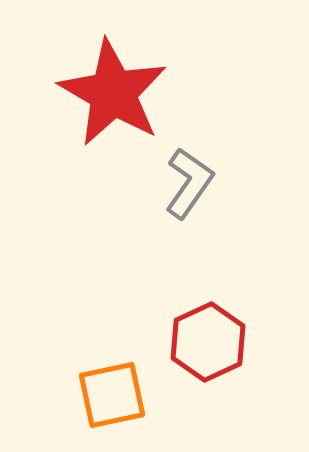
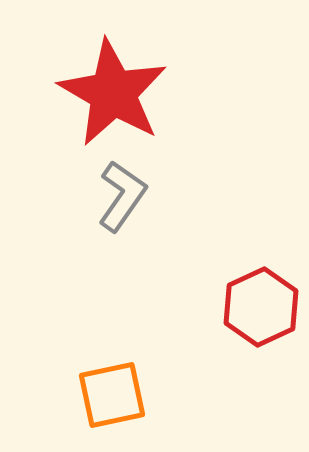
gray L-shape: moved 67 px left, 13 px down
red hexagon: moved 53 px right, 35 px up
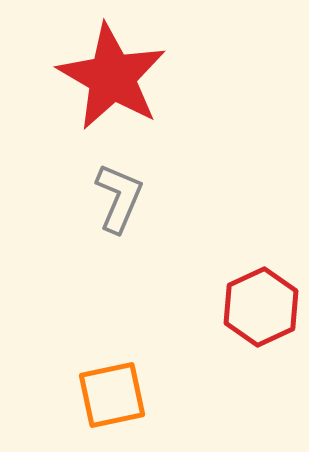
red star: moved 1 px left, 16 px up
gray L-shape: moved 3 px left, 2 px down; rotated 12 degrees counterclockwise
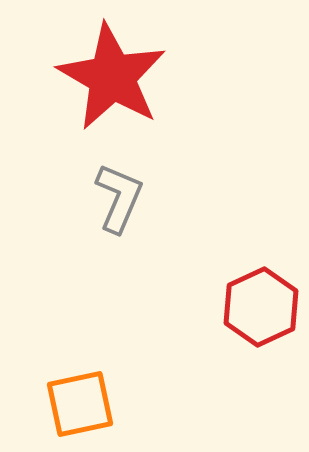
orange square: moved 32 px left, 9 px down
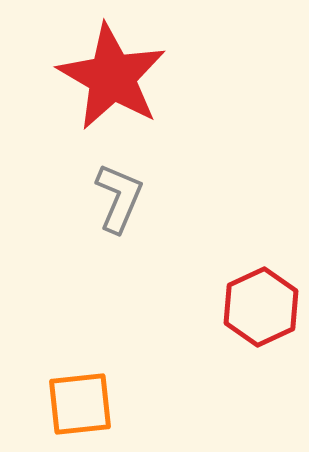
orange square: rotated 6 degrees clockwise
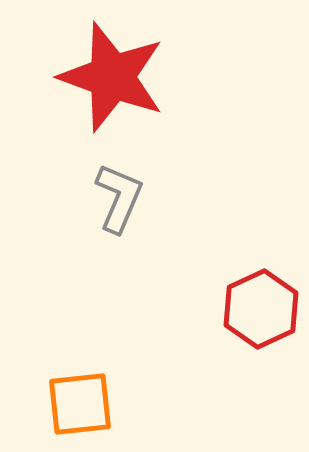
red star: rotated 10 degrees counterclockwise
red hexagon: moved 2 px down
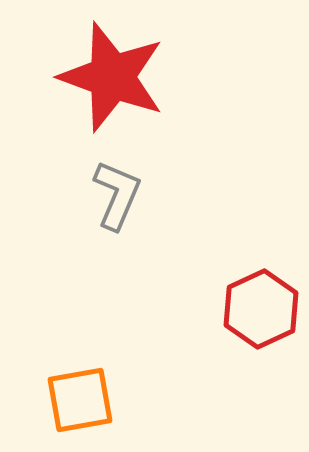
gray L-shape: moved 2 px left, 3 px up
orange square: moved 4 px up; rotated 4 degrees counterclockwise
